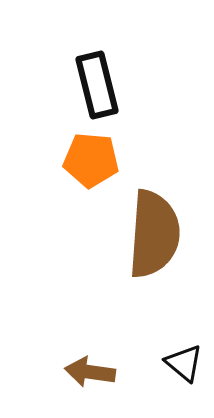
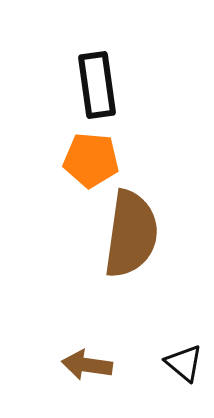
black rectangle: rotated 6 degrees clockwise
brown semicircle: moved 23 px left; rotated 4 degrees clockwise
brown arrow: moved 3 px left, 7 px up
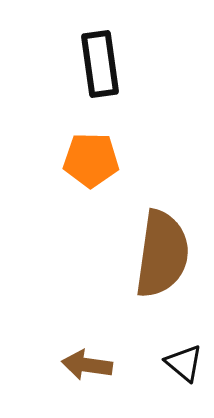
black rectangle: moved 3 px right, 21 px up
orange pentagon: rotated 4 degrees counterclockwise
brown semicircle: moved 31 px right, 20 px down
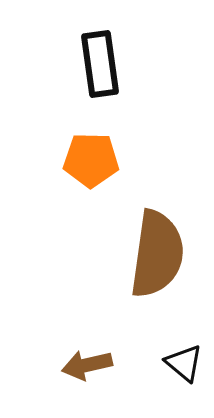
brown semicircle: moved 5 px left
brown arrow: rotated 21 degrees counterclockwise
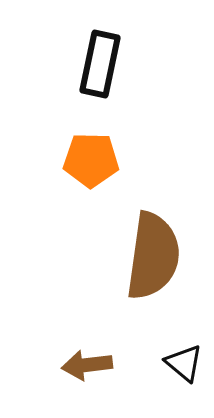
black rectangle: rotated 20 degrees clockwise
brown semicircle: moved 4 px left, 2 px down
brown arrow: rotated 6 degrees clockwise
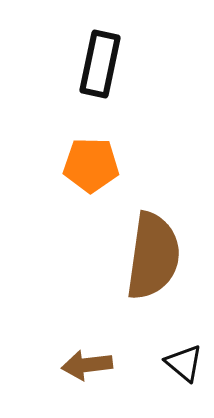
orange pentagon: moved 5 px down
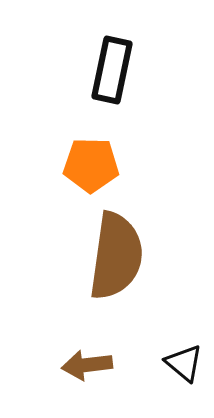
black rectangle: moved 12 px right, 6 px down
brown semicircle: moved 37 px left
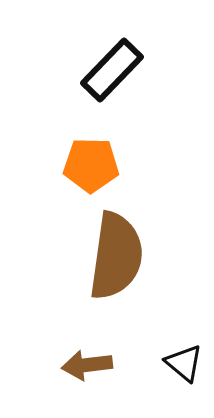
black rectangle: rotated 32 degrees clockwise
